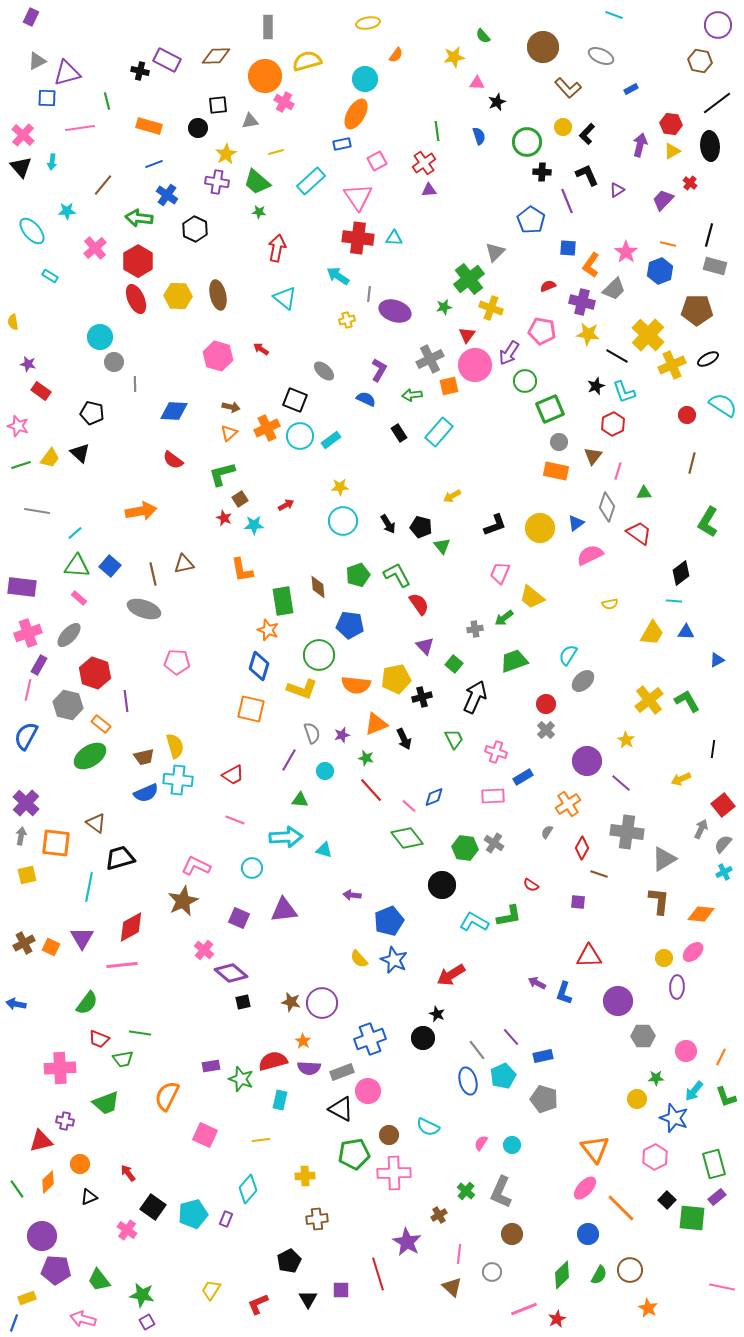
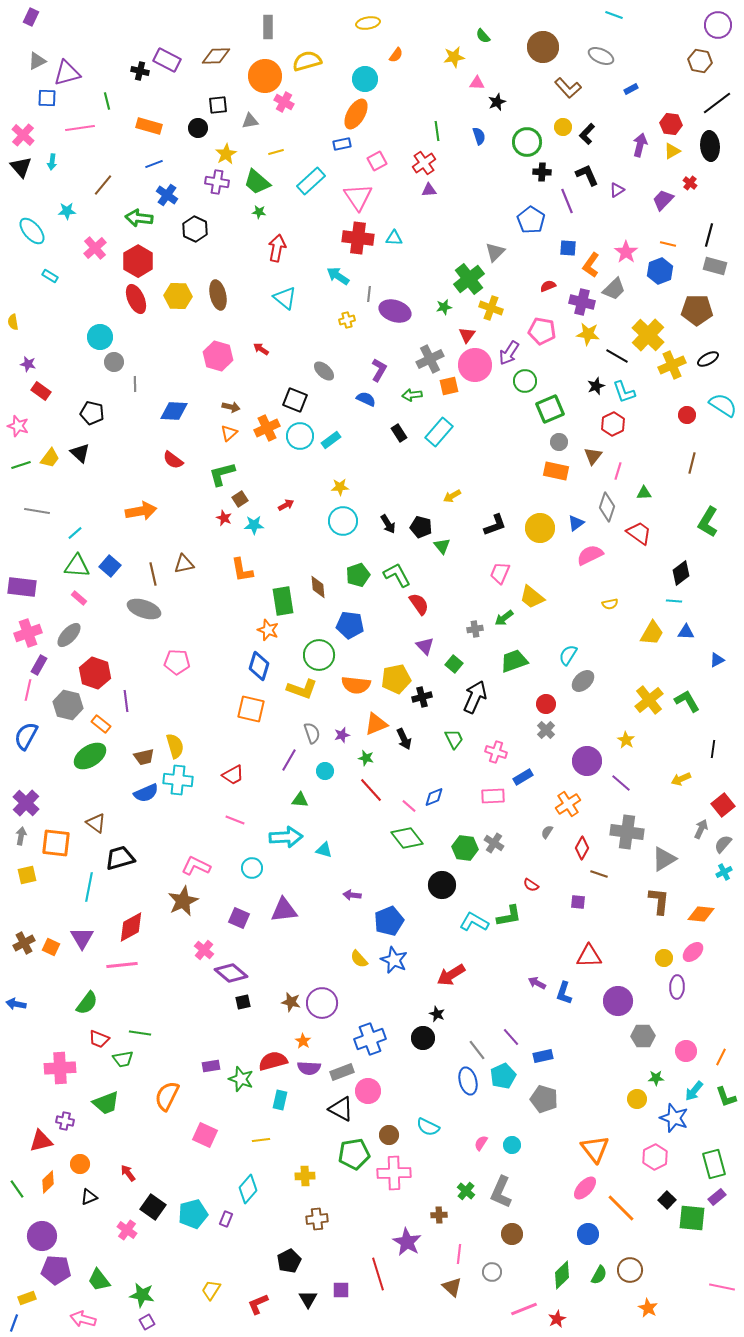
brown cross at (439, 1215): rotated 28 degrees clockwise
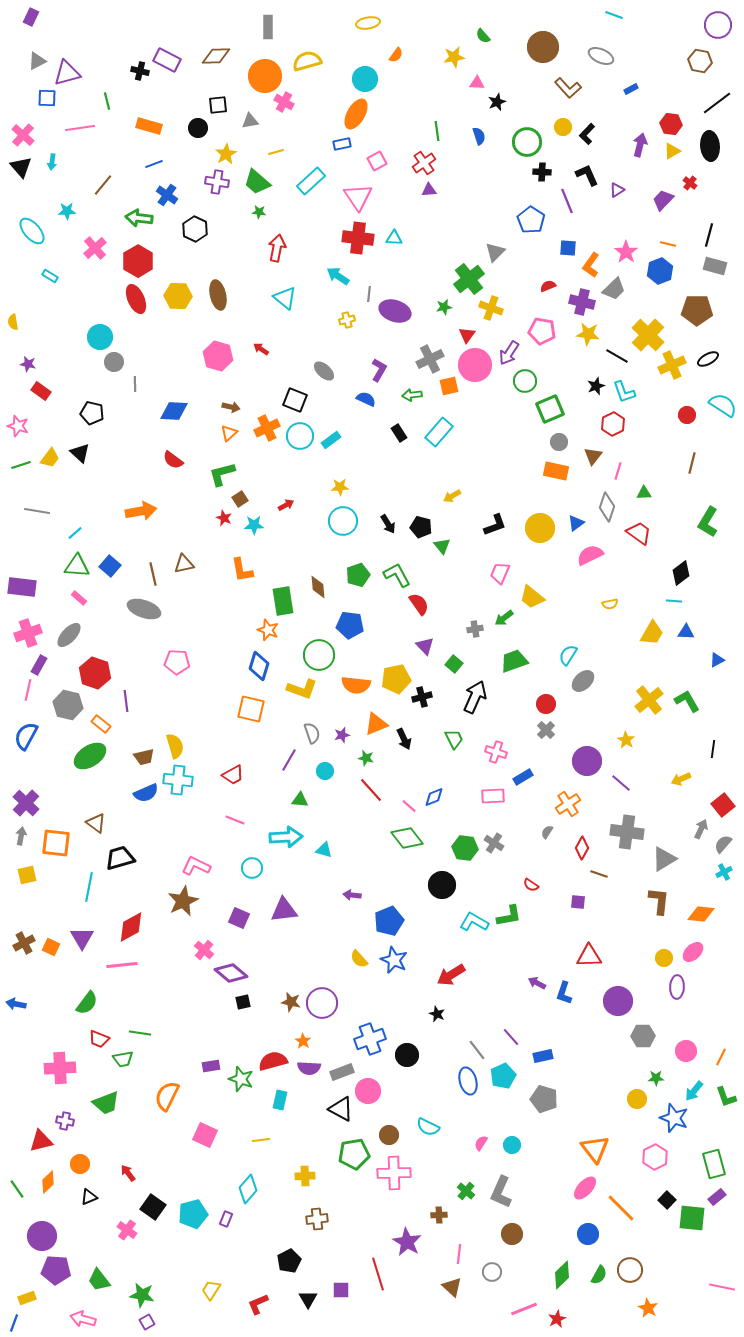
black circle at (423, 1038): moved 16 px left, 17 px down
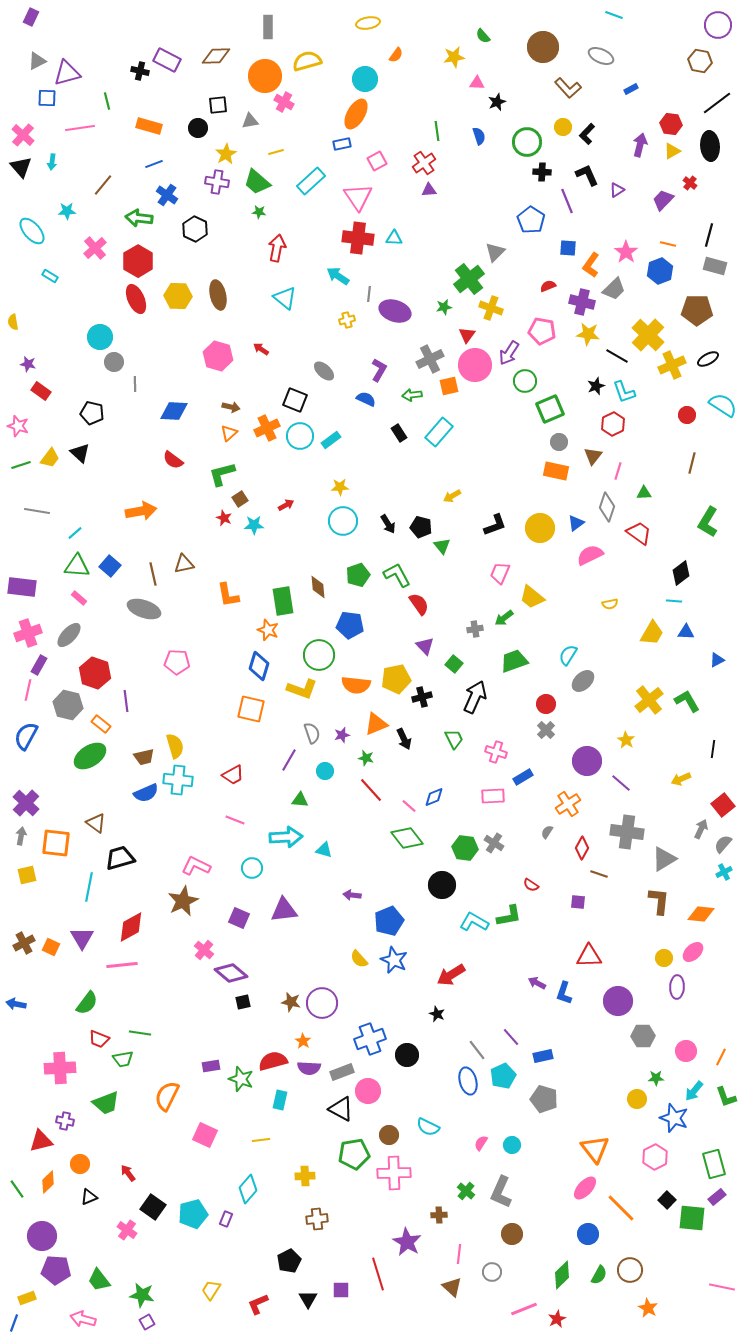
orange L-shape at (242, 570): moved 14 px left, 25 px down
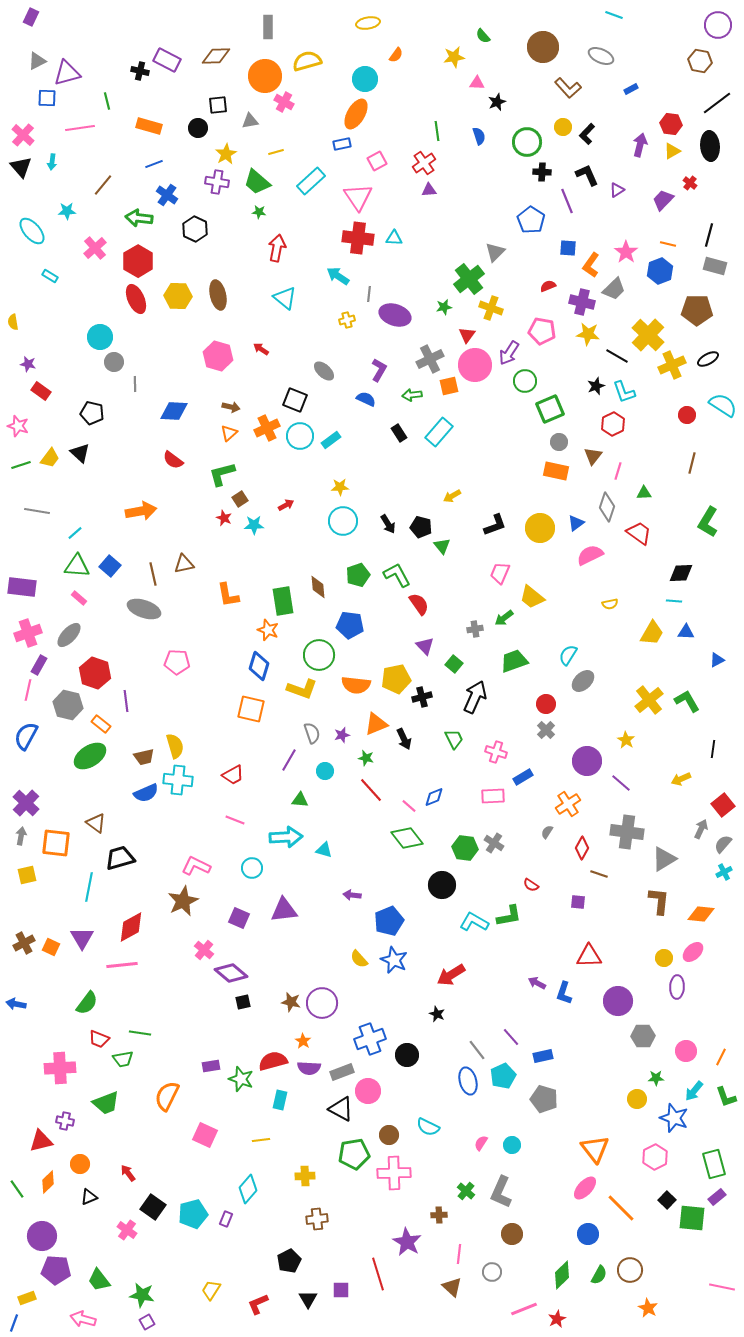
purple ellipse at (395, 311): moved 4 px down
black diamond at (681, 573): rotated 35 degrees clockwise
